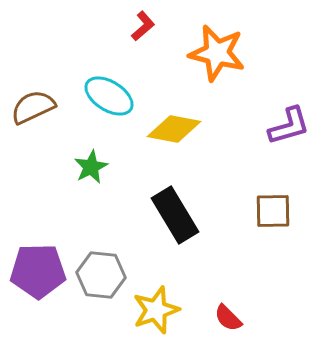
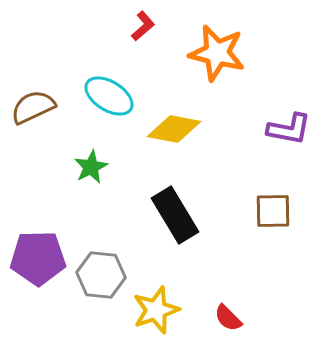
purple L-shape: moved 3 px down; rotated 27 degrees clockwise
purple pentagon: moved 13 px up
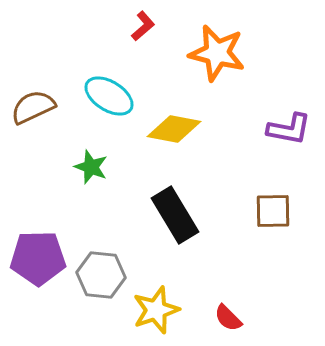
green star: rotated 24 degrees counterclockwise
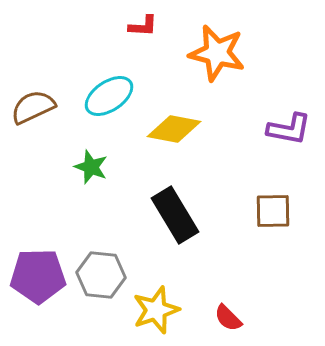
red L-shape: rotated 44 degrees clockwise
cyan ellipse: rotated 66 degrees counterclockwise
purple pentagon: moved 18 px down
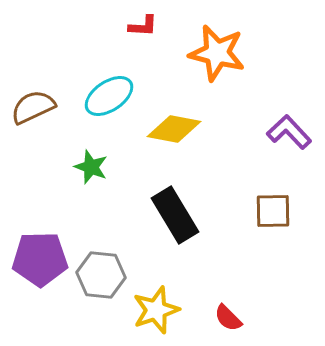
purple L-shape: moved 3 px down; rotated 144 degrees counterclockwise
purple pentagon: moved 2 px right, 17 px up
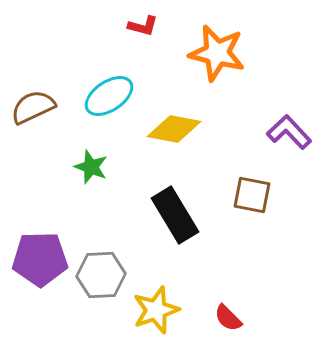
red L-shape: rotated 12 degrees clockwise
brown square: moved 21 px left, 16 px up; rotated 12 degrees clockwise
gray hexagon: rotated 9 degrees counterclockwise
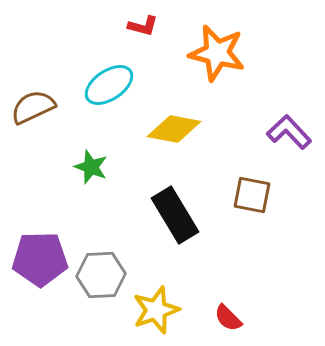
cyan ellipse: moved 11 px up
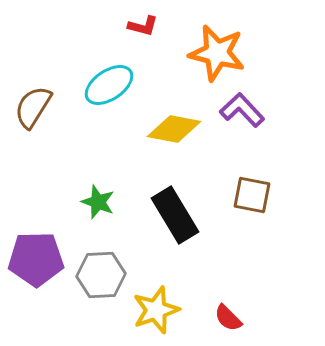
brown semicircle: rotated 33 degrees counterclockwise
purple L-shape: moved 47 px left, 22 px up
green star: moved 7 px right, 35 px down
purple pentagon: moved 4 px left
